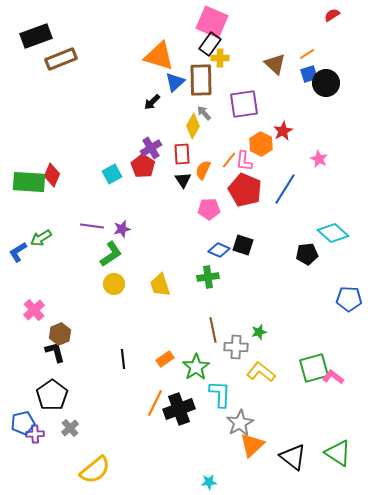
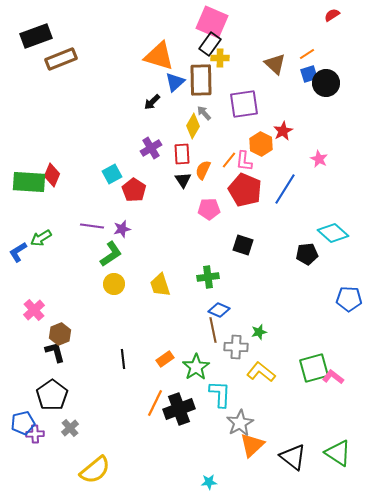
red pentagon at (143, 166): moved 9 px left, 24 px down
blue diamond at (219, 250): moved 60 px down
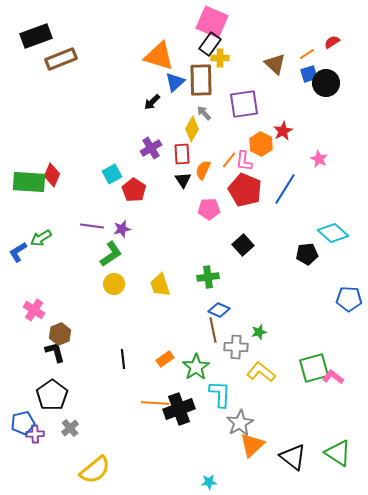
red semicircle at (332, 15): moved 27 px down
yellow diamond at (193, 126): moved 1 px left, 3 px down
black square at (243, 245): rotated 30 degrees clockwise
pink cross at (34, 310): rotated 15 degrees counterclockwise
orange line at (155, 403): rotated 68 degrees clockwise
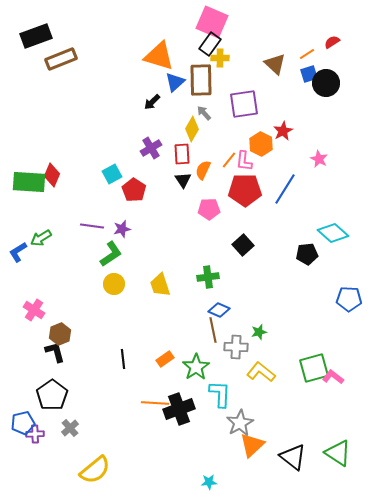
red pentagon at (245, 190): rotated 24 degrees counterclockwise
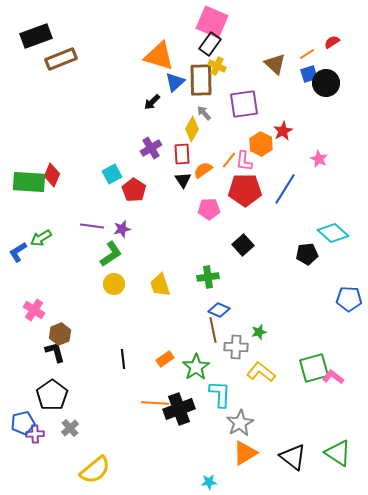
yellow cross at (220, 58): moved 3 px left, 8 px down; rotated 24 degrees clockwise
orange semicircle at (203, 170): rotated 30 degrees clockwise
orange triangle at (252, 445): moved 7 px left, 8 px down; rotated 12 degrees clockwise
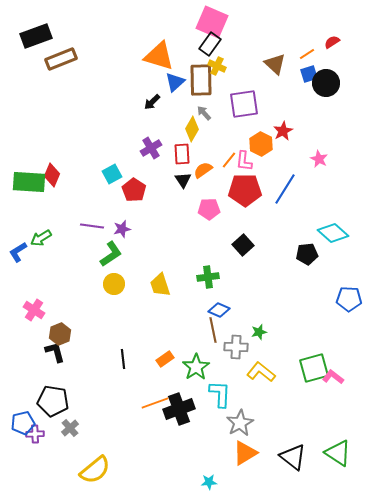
black pentagon at (52, 395): moved 1 px right, 6 px down; rotated 28 degrees counterclockwise
orange line at (155, 403): rotated 24 degrees counterclockwise
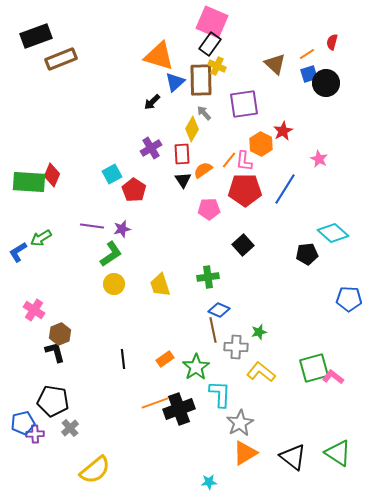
red semicircle at (332, 42): rotated 42 degrees counterclockwise
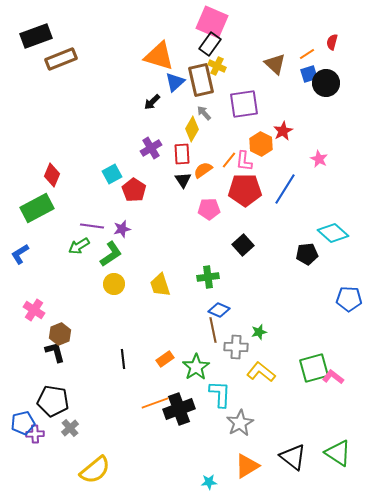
brown rectangle at (201, 80): rotated 12 degrees counterclockwise
green rectangle at (29, 182): moved 8 px right, 26 px down; rotated 32 degrees counterclockwise
green arrow at (41, 238): moved 38 px right, 8 px down
blue L-shape at (18, 252): moved 2 px right, 2 px down
orange triangle at (245, 453): moved 2 px right, 13 px down
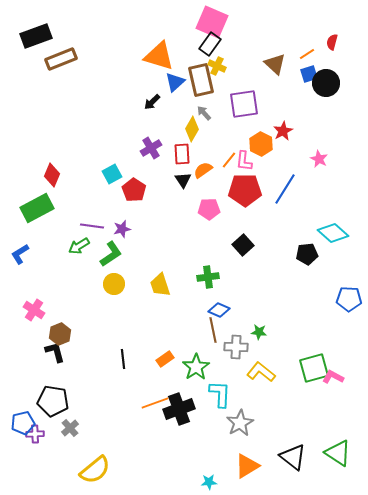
green star at (259, 332): rotated 21 degrees clockwise
pink L-shape at (333, 377): rotated 10 degrees counterclockwise
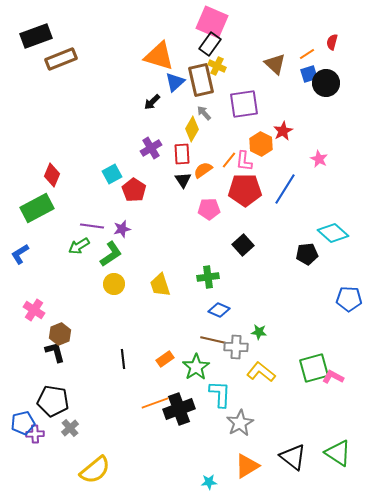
brown line at (213, 330): moved 10 px down; rotated 65 degrees counterclockwise
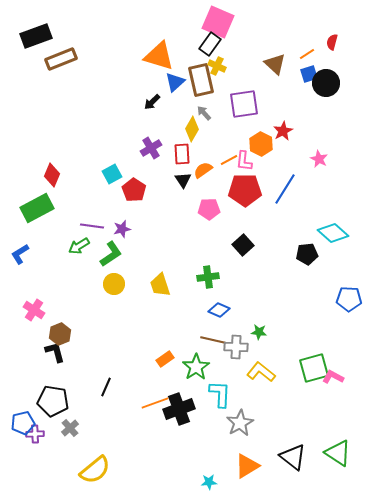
pink square at (212, 22): moved 6 px right
orange line at (229, 160): rotated 24 degrees clockwise
black line at (123, 359): moved 17 px left, 28 px down; rotated 30 degrees clockwise
